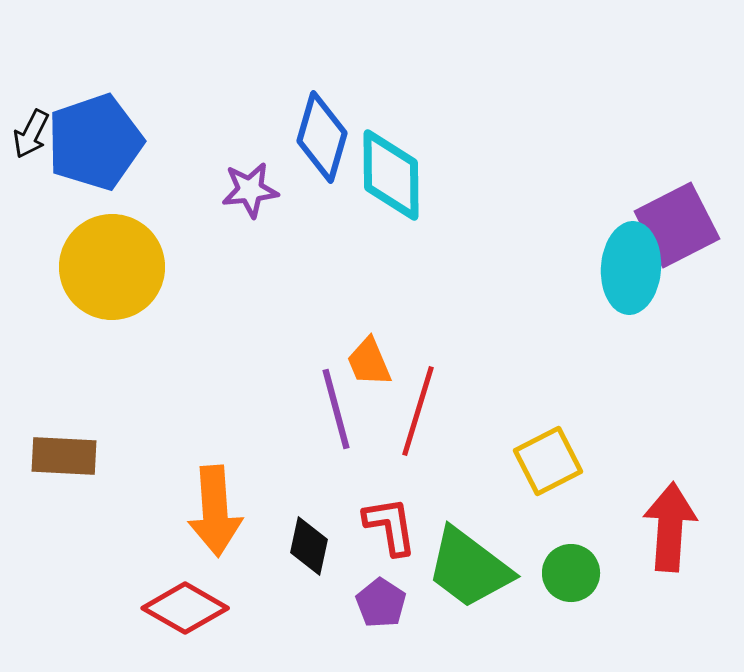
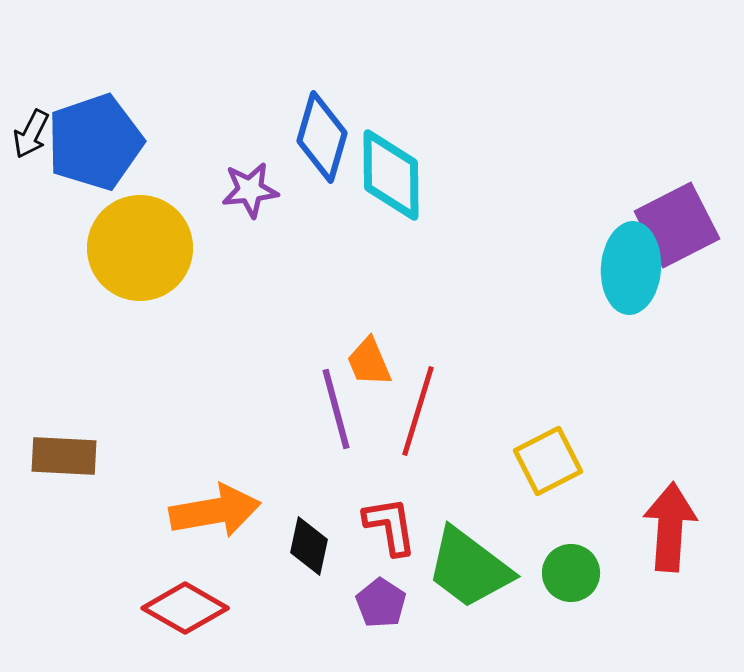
yellow circle: moved 28 px right, 19 px up
orange arrow: rotated 96 degrees counterclockwise
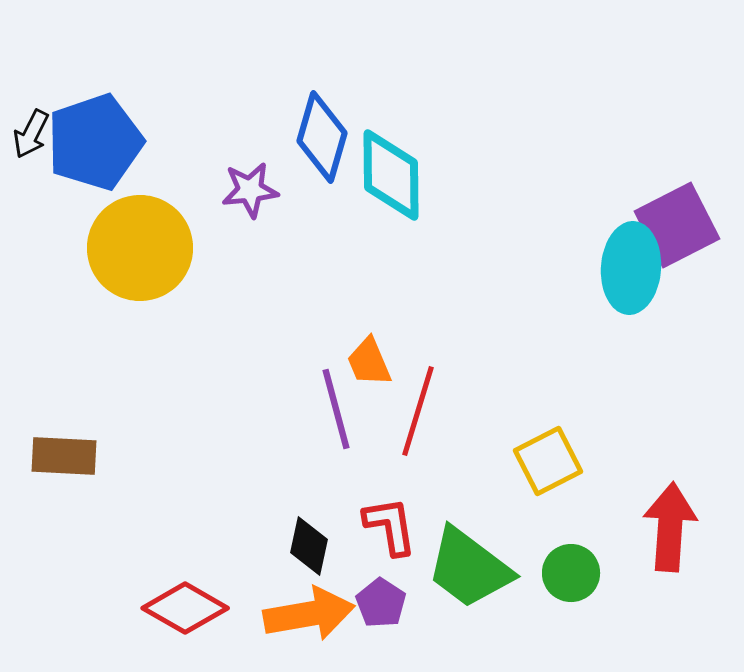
orange arrow: moved 94 px right, 103 px down
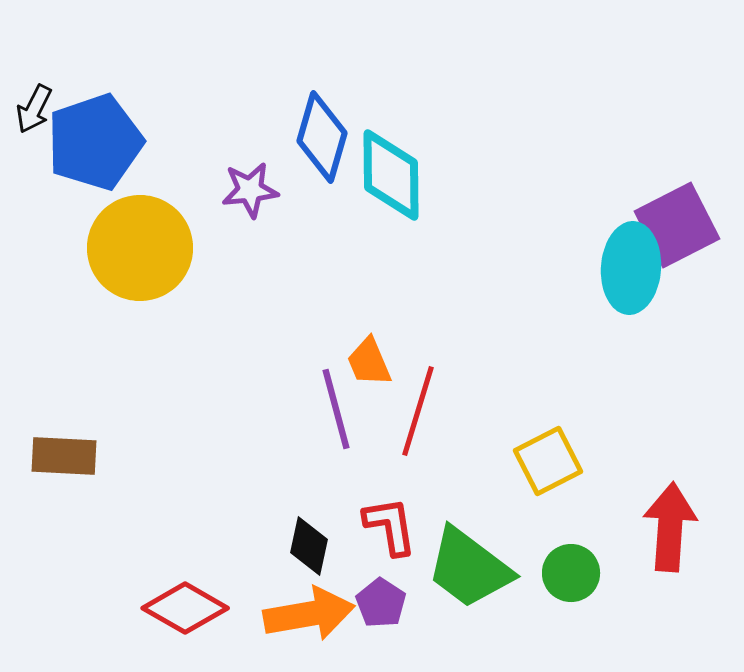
black arrow: moved 3 px right, 25 px up
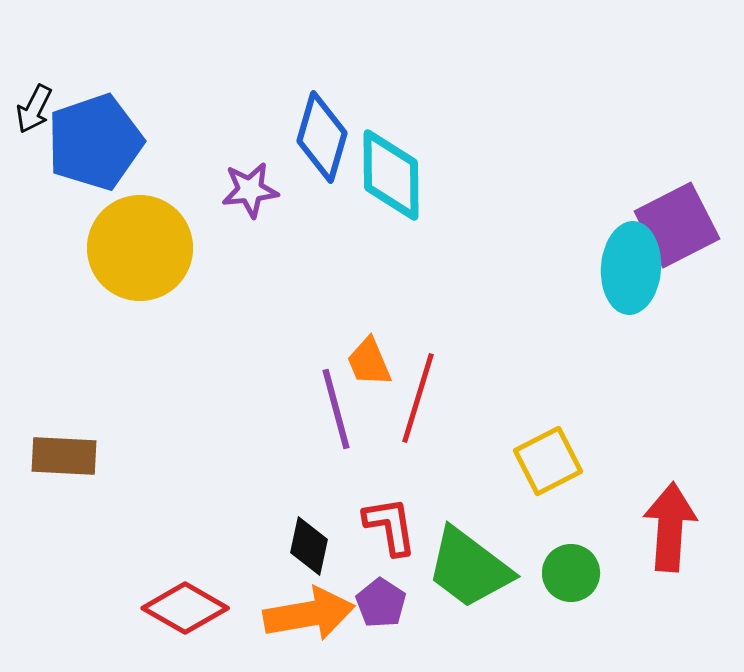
red line: moved 13 px up
